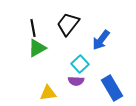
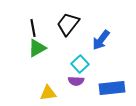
blue rectangle: rotated 65 degrees counterclockwise
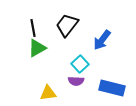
black trapezoid: moved 1 px left, 1 px down
blue arrow: moved 1 px right
blue rectangle: rotated 20 degrees clockwise
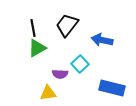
blue arrow: rotated 65 degrees clockwise
purple semicircle: moved 16 px left, 7 px up
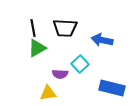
black trapezoid: moved 2 px left, 3 px down; rotated 125 degrees counterclockwise
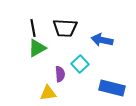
purple semicircle: rotated 98 degrees counterclockwise
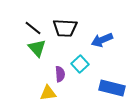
black line: rotated 42 degrees counterclockwise
blue arrow: rotated 35 degrees counterclockwise
green triangle: rotated 42 degrees counterclockwise
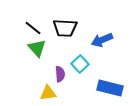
blue rectangle: moved 2 px left
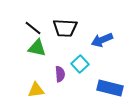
green triangle: rotated 36 degrees counterclockwise
yellow triangle: moved 12 px left, 3 px up
